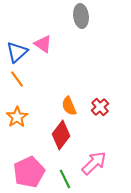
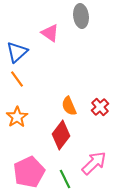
pink triangle: moved 7 px right, 11 px up
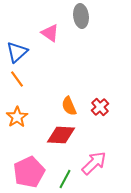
red diamond: rotated 56 degrees clockwise
green line: rotated 54 degrees clockwise
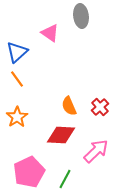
pink arrow: moved 2 px right, 12 px up
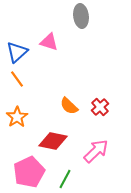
pink triangle: moved 1 px left, 9 px down; rotated 18 degrees counterclockwise
orange semicircle: rotated 24 degrees counterclockwise
red diamond: moved 8 px left, 6 px down; rotated 8 degrees clockwise
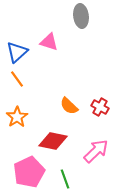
red cross: rotated 18 degrees counterclockwise
green line: rotated 48 degrees counterclockwise
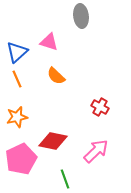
orange line: rotated 12 degrees clockwise
orange semicircle: moved 13 px left, 30 px up
orange star: rotated 20 degrees clockwise
pink pentagon: moved 8 px left, 13 px up
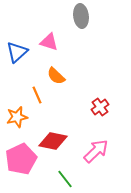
orange line: moved 20 px right, 16 px down
red cross: rotated 24 degrees clockwise
green line: rotated 18 degrees counterclockwise
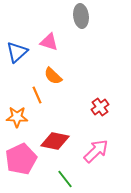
orange semicircle: moved 3 px left
orange star: rotated 15 degrees clockwise
red diamond: moved 2 px right
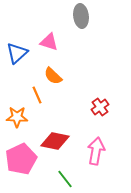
blue triangle: moved 1 px down
pink arrow: rotated 36 degrees counterclockwise
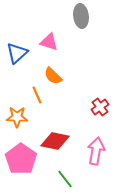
pink pentagon: rotated 12 degrees counterclockwise
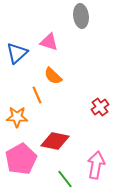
pink arrow: moved 14 px down
pink pentagon: rotated 8 degrees clockwise
